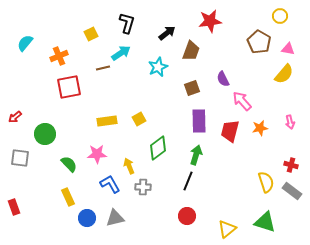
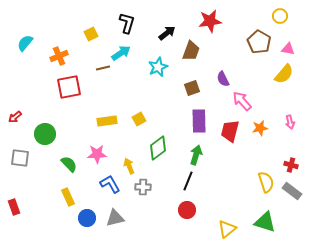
red circle at (187, 216): moved 6 px up
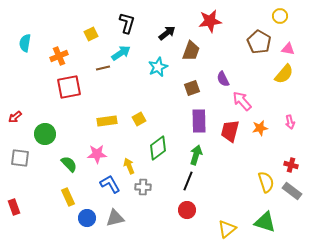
cyan semicircle at (25, 43): rotated 30 degrees counterclockwise
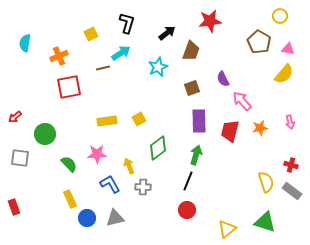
yellow rectangle at (68, 197): moved 2 px right, 2 px down
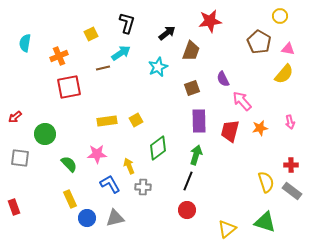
yellow square at (139, 119): moved 3 px left, 1 px down
red cross at (291, 165): rotated 16 degrees counterclockwise
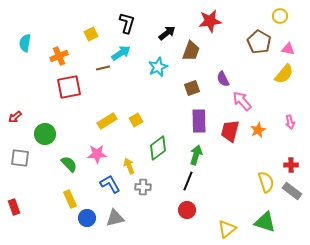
yellow rectangle at (107, 121): rotated 24 degrees counterclockwise
orange star at (260, 128): moved 2 px left, 2 px down; rotated 14 degrees counterclockwise
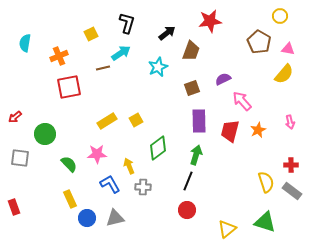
purple semicircle at (223, 79): rotated 91 degrees clockwise
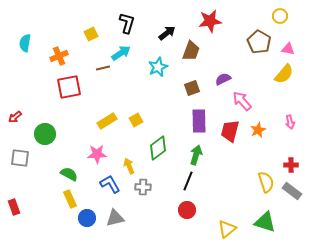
green semicircle at (69, 164): moved 10 px down; rotated 18 degrees counterclockwise
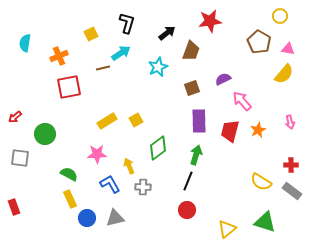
yellow semicircle at (266, 182): moved 5 px left; rotated 140 degrees clockwise
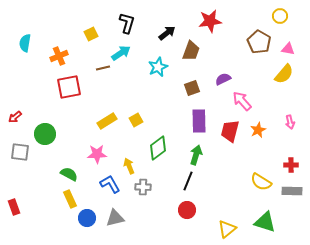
gray square at (20, 158): moved 6 px up
gray rectangle at (292, 191): rotated 36 degrees counterclockwise
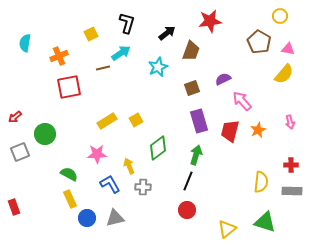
purple rectangle at (199, 121): rotated 15 degrees counterclockwise
gray square at (20, 152): rotated 30 degrees counterclockwise
yellow semicircle at (261, 182): rotated 115 degrees counterclockwise
